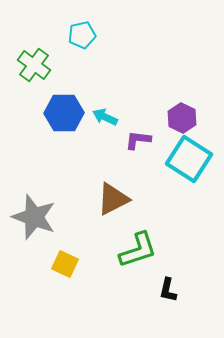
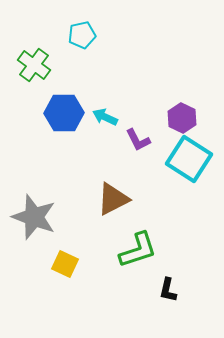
purple L-shape: rotated 124 degrees counterclockwise
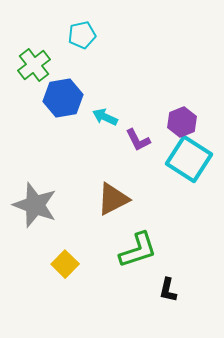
green cross: rotated 16 degrees clockwise
blue hexagon: moved 1 px left, 15 px up; rotated 9 degrees counterclockwise
purple hexagon: moved 4 px down; rotated 12 degrees clockwise
gray star: moved 1 px right, 12 px up
yellow square: rotated 20 degrees clockwise
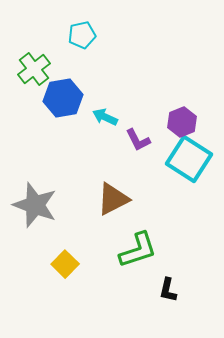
green cross: moved 4 px down
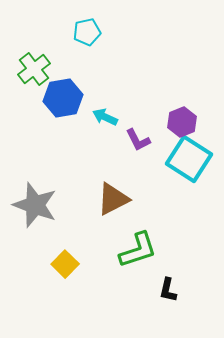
cyan pentagon: moved 5 px right, 3 px up
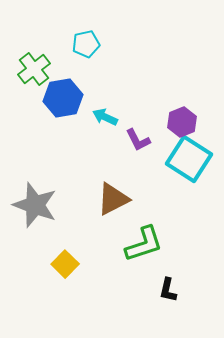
cyan pentagon: moved 1 px left, 12 px down
green L-shape: moved 6 px right, 6 px up
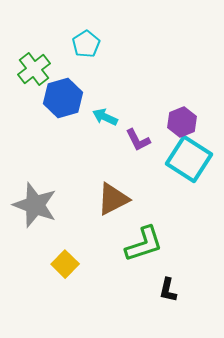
cyan pentagon: rotated 20 degrees counterclockwise
blue hexagon: rotated 6 degrees counterclockwise
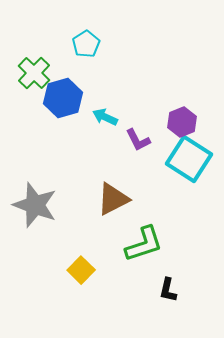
green cross: moved 4 px down; rotated 8 degrees counterclockwise
yellow square: moved 16 px right, 6 px down
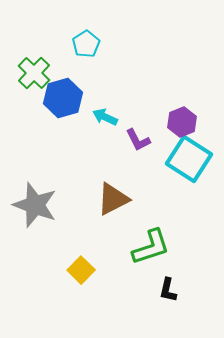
green L-shape: moved 7 px right, 3 px down
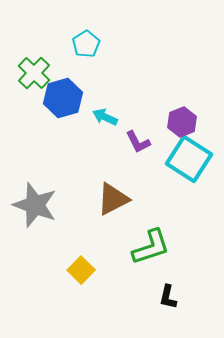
purple L-shape: moved 2 px down
black L-shape: moved 7 px down
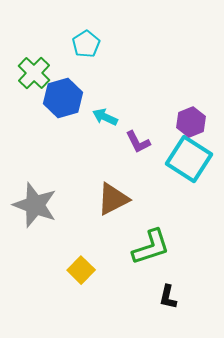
purple hexagon: moved 9 px right
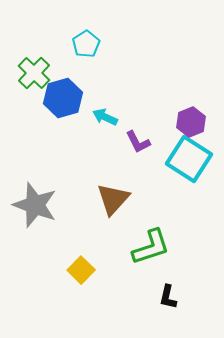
brown triangle: rotated 21 degrees counterclockwise
